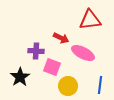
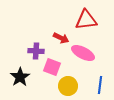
red triangle: moved 4 px left
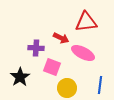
red triangle: moved 2 px down
purple cross: moved 3 px up
yellow circle: moved 1 px left, 2 px down
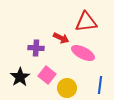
pink square: moved 5 px left, 8 px down; rotated 18 degrees clockwise
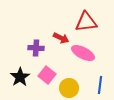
yellow circle: moved 2 px right
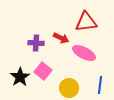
purple cross: moved 5 px up
pink ellipse: moved 1 px right
pink square: moved 4 px left, 4 px up
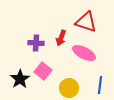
red triangle: rotated 25 degrees clockwise
red arrow: rotated 84 degrees clockwise
black star: moved 2 px down
